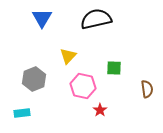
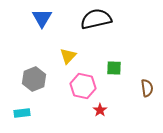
brown semicircle: moved 1 px up
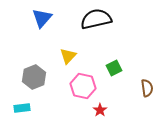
blue triangle: rotated 10 degrees clockwise
green square: rotated 28 degrees counterclockwise
gray hexagon: moved 2 px up
cyan rectangle: moved 5 px up
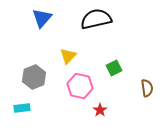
pink hexagon: moved 3 px left
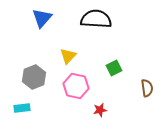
black semicircle: rotated 16 degrees clockwise
pink hexagon: moved 4 px left
red star: rotated 24 degrees clockwise
